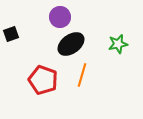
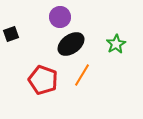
green star: moved 2 px left; rotated 18 degrees counterclockwise
orange line: rotated 15 degrees clockwise
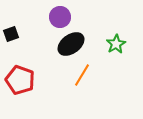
red pentagon: moved 23 px left
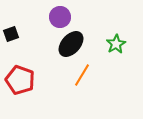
black ellipse: rotated 12 degrees counterclockwise
